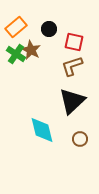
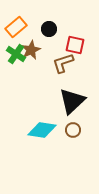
red square: moved 1 px right, 3 px down
brown star: rotated 18 degrees clockwise
brown L-shape: moved 9 px left, 3 px up
cyan diamond: rotated 68 degrees counterclockwise
brown circle: moved 7 px left, 9 px up
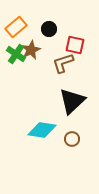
brown circle: moved 1 px left, 9 px down
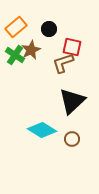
red square: moved 3 px left, 2 px down
green cross: moved 1 px left, 1 px down
cyan diamond: rotated 24 degrees clockwise
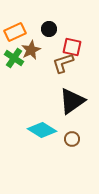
orange rectangle: moved 1 px left, 5 px down; rotated 15 degrees clockwise
green cross: moved 1 px left, 3 px down
black triangle: rotated 8 degrees clockwise
